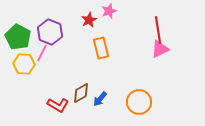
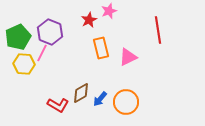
green pentagon: rotated 20 degrees clockwise
pink triangle: moved 32 px left, 8 px down
orange circle: moved 13 px left
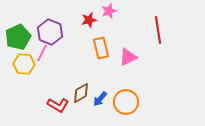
red star: rotated 14 degrees clockwise
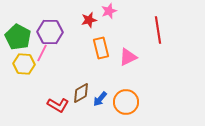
purple hexagon: rotated 20 degrees counterclockwise
green pentagon: rotated 20 degrees counterclockwise
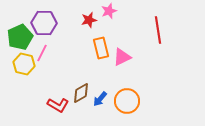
purple hexagon: moved 6 px left, 9 px up
green pentagon: moved 2 px right; rotated 20 degrees clockwise
pink triangle: moved 6 px left
yellow hexagon: rotated 10 degrees clockwise
orange circle: moved 1 px right, 1 px up
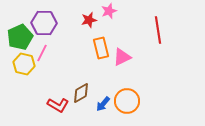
blue arrow: moved 3 px right, 5 px down
